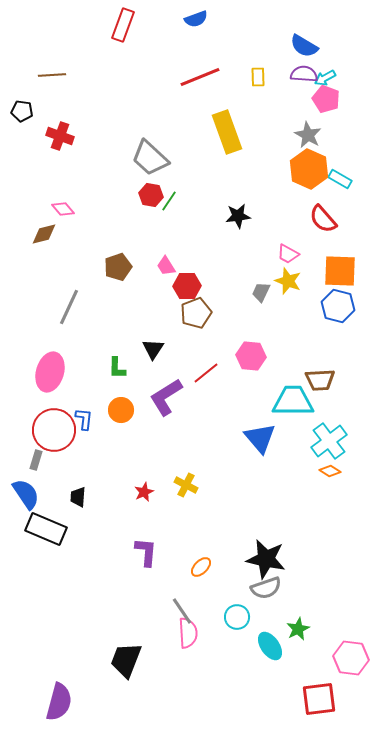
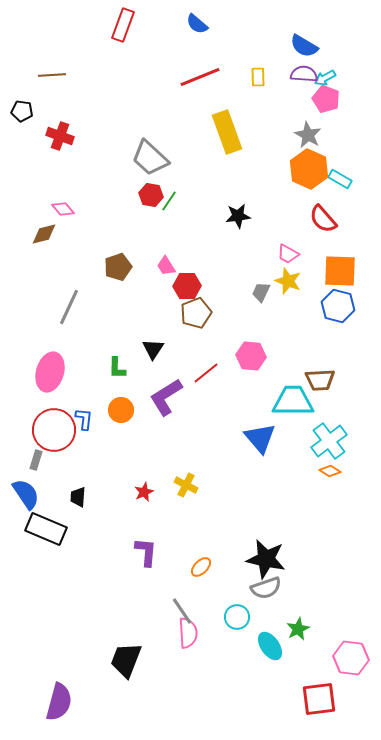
blue semicircle at (196, 19): moved 1 px right, 5 px down; rotated 60 degrees clockwise
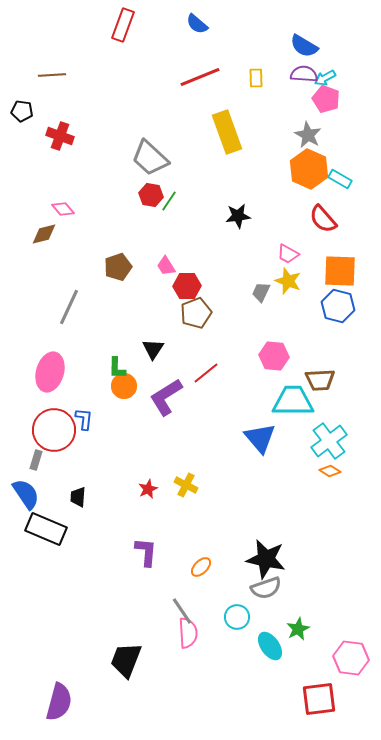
yellow rectangle at (258, 77): moved 2 px left, 1 px down
pink hexagon at (251, 356): moved 23 px right
orange circle at (121, 410): moved 3 px right, 24 px up
red star at (144, 492): moved 4 px right, 3 px up
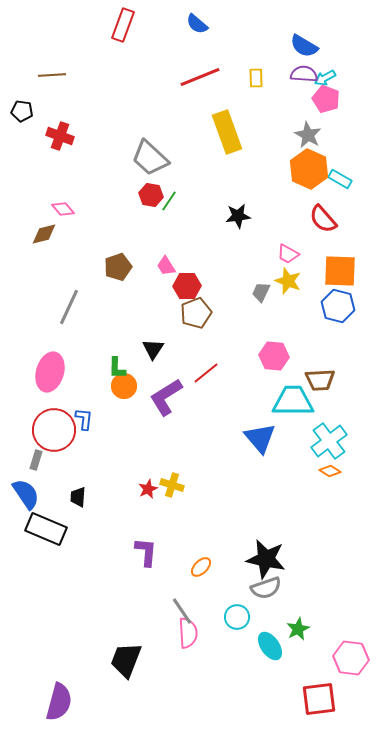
yellow cross at (186, 485): moved 14 px left; rotated 10 degrees counterclockwise
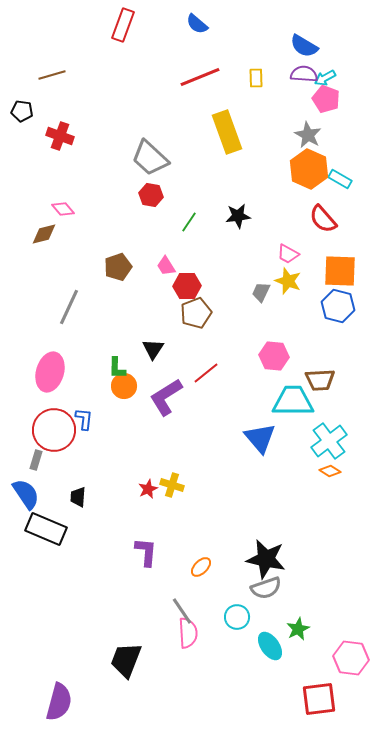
brown line at (52, 75): rotated 12 degrees counterclockwise
green line at (169, 201): moved 20 px right, 21 px down
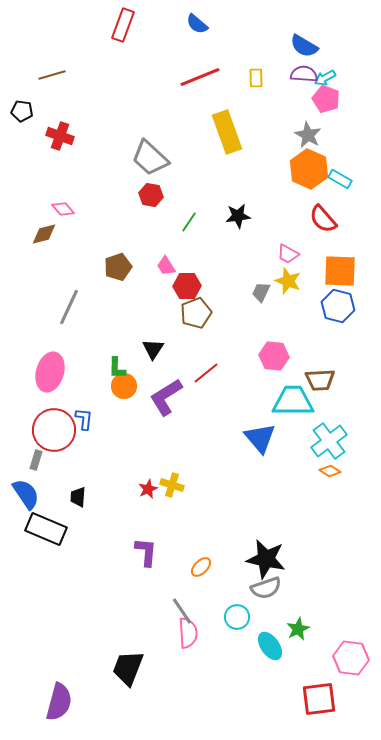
black trapezoid at (126, 660): moved 2 px right, 8 px down
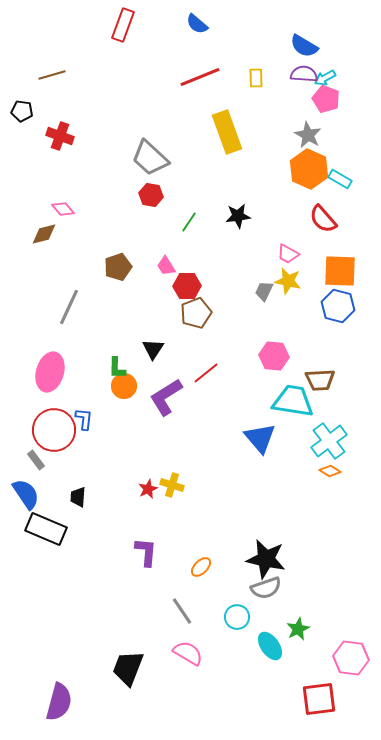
yellow star at (288, 281): rotated 8 degrees counterclockwise
gray trapezoid at (261, 292): moved 3 px right, 1 px up
cyan trapezoid at (293, 401): rotated 9 degrees clockwise
gray rectangle at (36, 460): rotated 54 degrees counterclockwise
pink semicircle at (188, 633): moved 20 px down; rotated 56 degrees counterclockwise
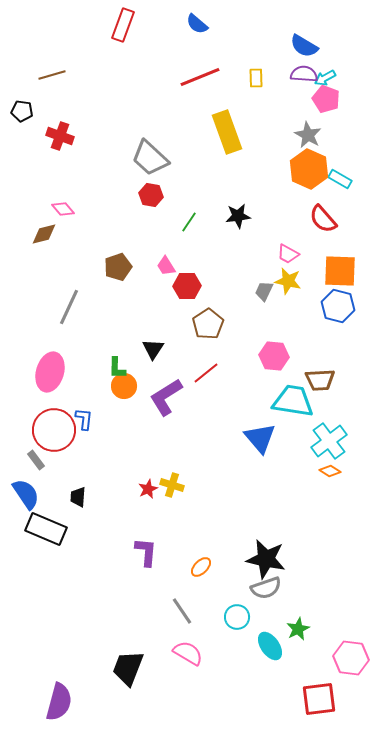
brown pentagon at (196, 313): moved 12 px right, 11 px down; rotated 12 degrees counterclockwise
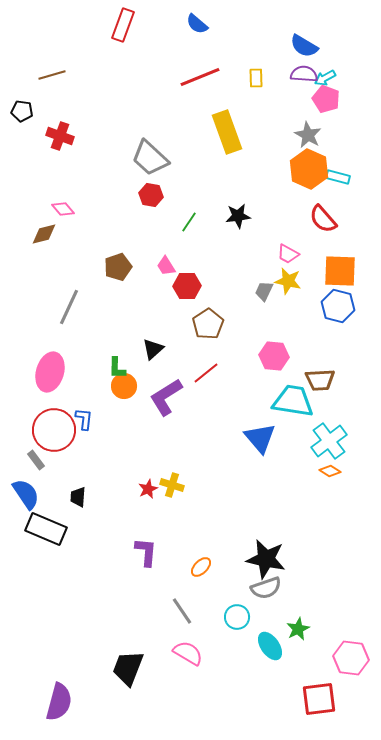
cyan rectangle at (340, 179): moved 2 px left, 2 px up; rotated 15 degrees counterclockwise
black triangle at (153, 349): rotated 15 degrees clockwise
